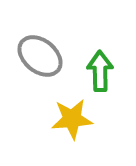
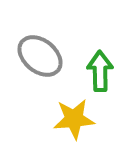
yellow star: moved 2 px right
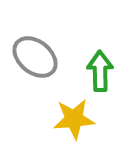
gray ellipse: moved 5 px left, 1 px down
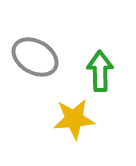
gray ellipse: rotated 9 degrees counterclockwise
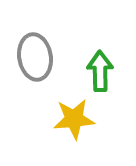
gray ellipse: rotated 51 degrees clockwise
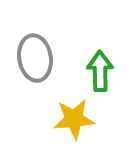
gray ellipse: moved 1 px down
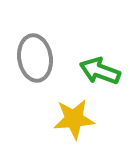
green arrow: rotated 69 degrees counterclockwise
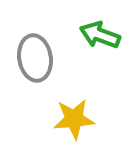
green arrow: moved 36 px up
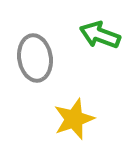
yellow star: rotated 15 degrees counterclockwise
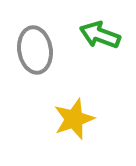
gray ellipse: moved 8 px up
